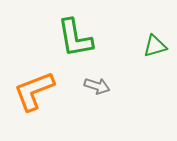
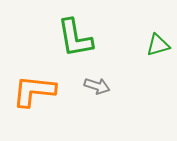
green triangle: moved 3 px right, 1 px up
orange L-shape: rotated 27 degrees clockwise
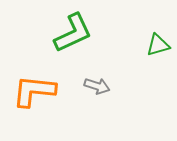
green L-shape: moved 2 px left, 5 px up; rotated 105 degrees counterclockwise
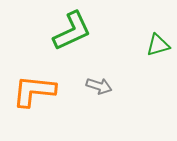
green L-shape: moved 1 px left, 2 px up
gray arrow: moved 2 px right
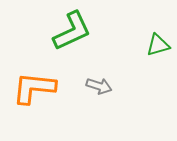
orange L-shape: moved 3 px up
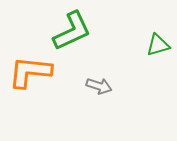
orange L-shape: moved 4 px left, 16 px up
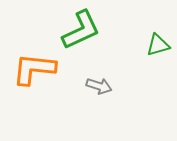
green L-shape: moved 9 px right, 1 px up
orange L-shape: moved 4 px right, 3 px up
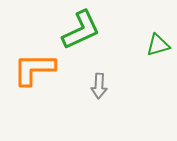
orange L-shape: rotated 6 degrees counterclockwise
gray arrow: rotated 75 degrees clockwise
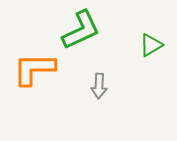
green triangle: moved 7 px left; rotated 15 degrees counterclockwise
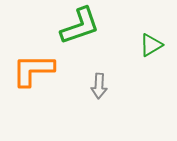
green L-shape: moved 1 px left, 4 px up; rotated 6 degrees clockwise
orange L-shape: moved 1 px left, 1 px down
